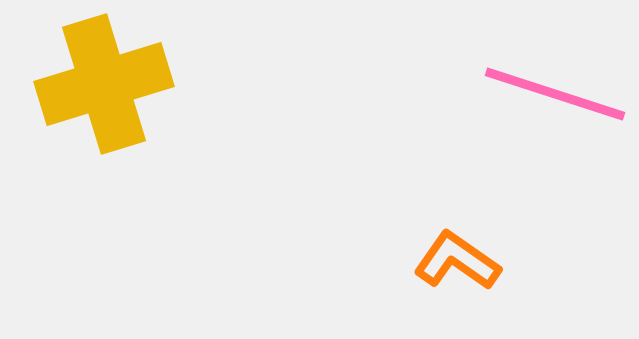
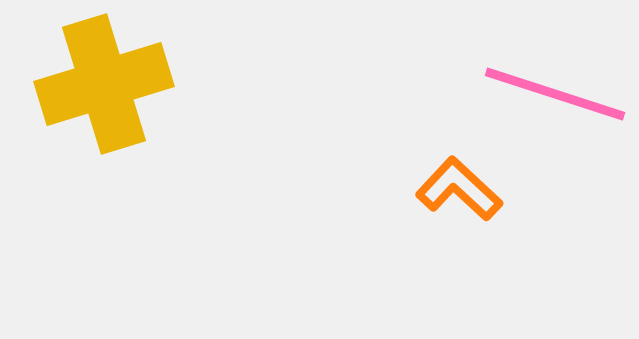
orange L-shape: moved 2 px right, 72 px up; rotated 8 degrees clockwise
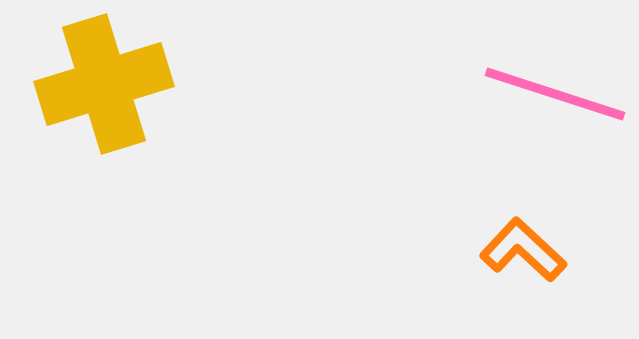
orange L-shape: moved 64 px right, 61 px down
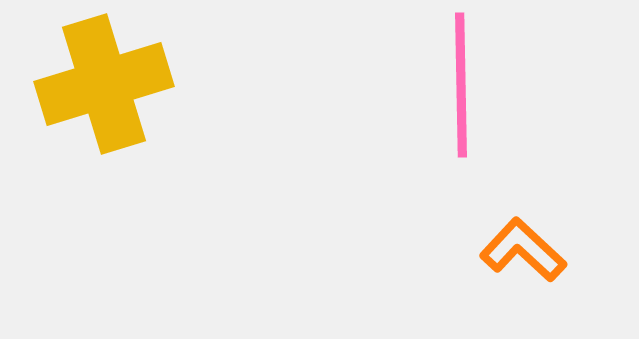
pink line: moved 94 px left, 9 px up; rotated 71 degrees clockwise
